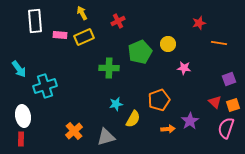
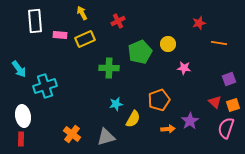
yellow rectangle: moved 1 px right, 2 px down
orange cross: moved 2 px left, 3 px down; rotated 12 degrees counterclockwise
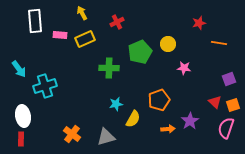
red cross: moved 1 px left, 1 px down
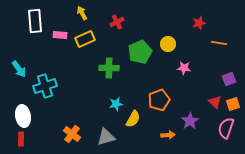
orange square: moved 1 px up
orange arrow: moved 6 px down
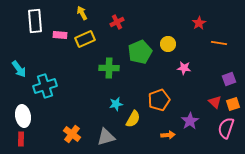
red star: rotated 16 degrees counterclockwise
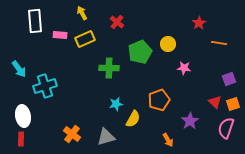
red cross: rotated 24 degrees counterclockwise
orange arrow: moved 5 px down; rotated 64 degrees clockwise
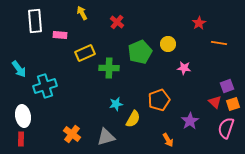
yellow rectangle: moved 14 px down
purple square: moved 2 px left, 7 px down
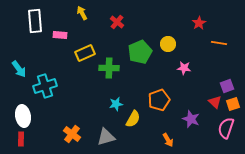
purple star: moved 1 px right, 2 px up; rotated 18 degrees counterclockwise
